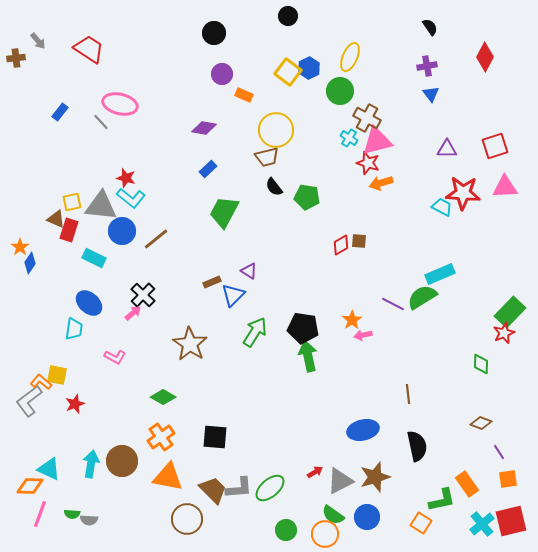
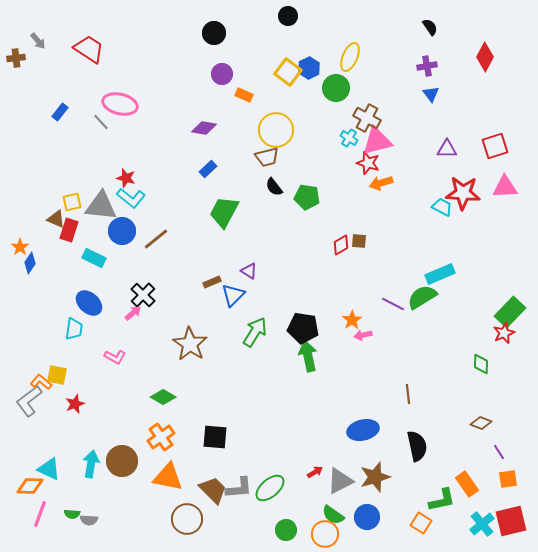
green circle at (340, 91): moved 4 px left, 3 px up
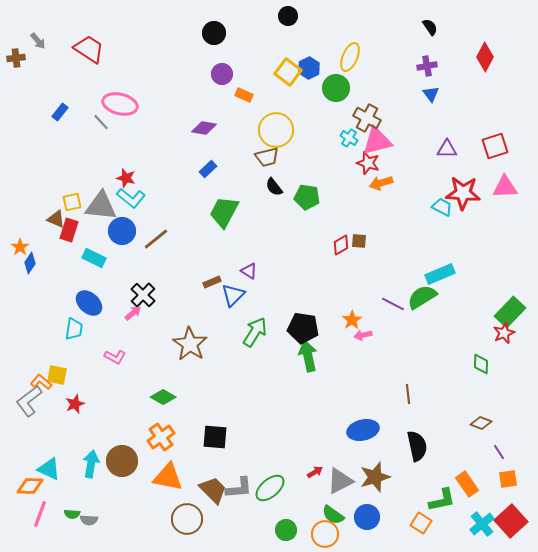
red square at (511, 521): rotated 28 degrees counterclockwise
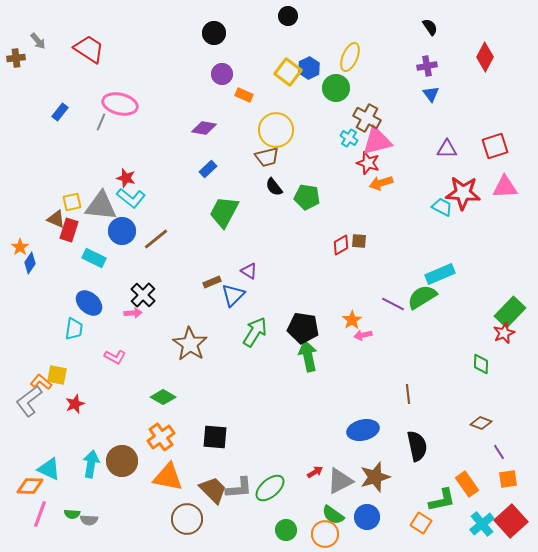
gray line at (101, 122): rotated 66 degrees clockwise
pink arrow at (133, 313): rotated 36 degrees clockwise
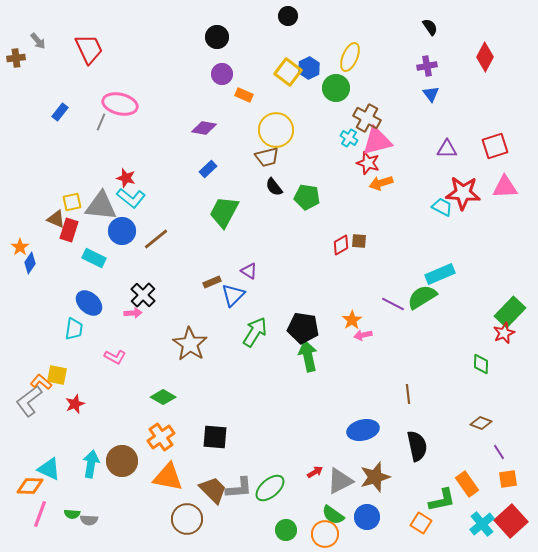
black circle at (214, 33): moved 3 px right, 4 px down
red trapezoid at (89, 49): rotated 32 degrees clockwise
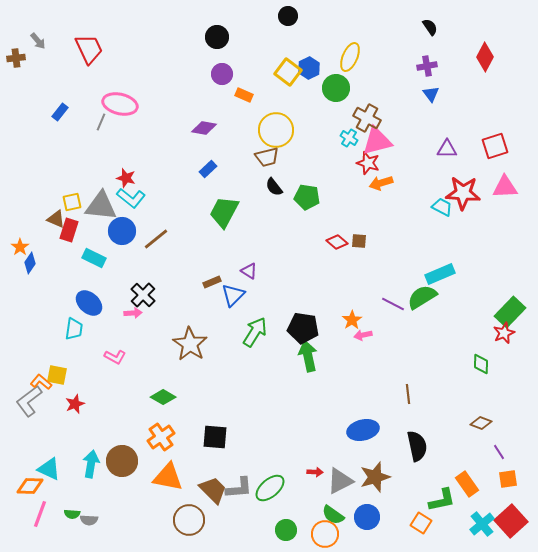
red diamond at (341, 245): moved 4 px left, 3 px up; rotated 70 degrees clockwise
red arrow at (315, 472): rotated 35 degrees clockwise
brown circle at (187, 519): moved 2 px right, 1 px down
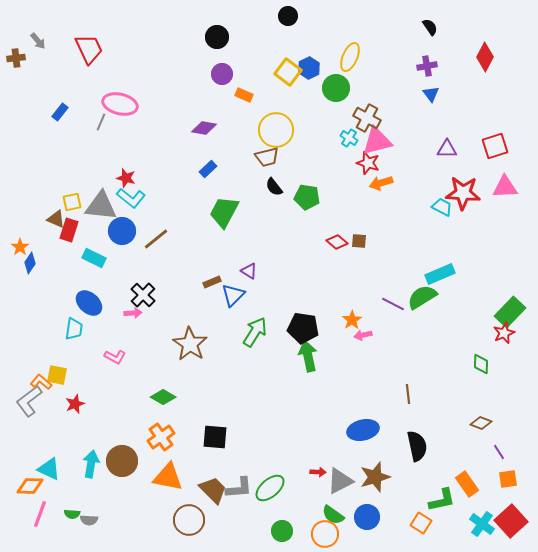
red arrow at (315, 472): moved 3 px right
cyan cross at (482, 524): rotated 15 degrees counterclockwise
green circle at (286, 530): moved 4 px left, 1 px down
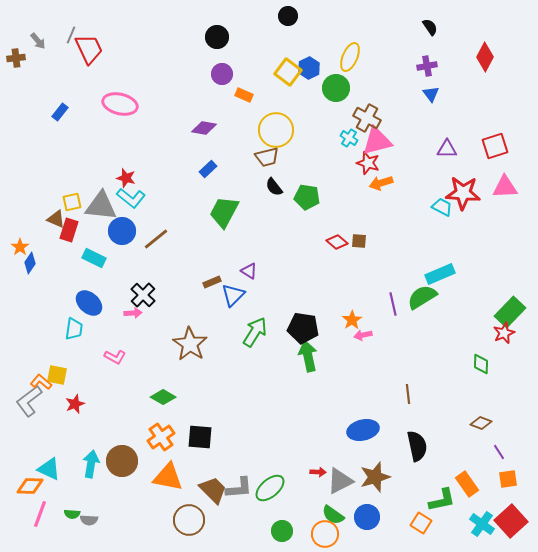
gray line at (101, 122): moved 30 px left, 87 px up
purple line at (393, 304): rotated 50 degrees clockwise
black square at (215, 437): moved 15 px left
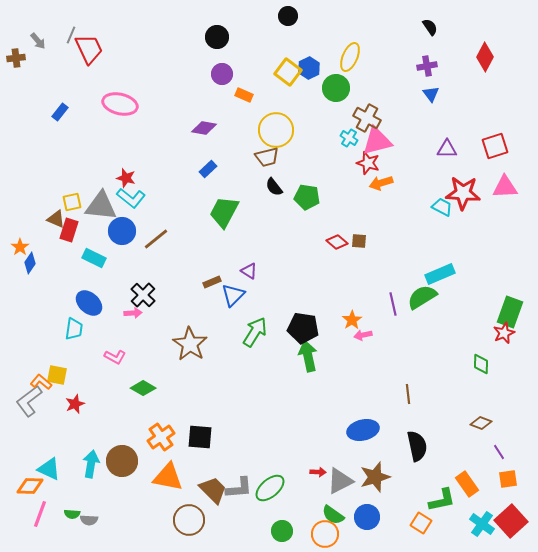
green rectangle at (510, 312): rotated 24 degrees counterclockwise
green diamond at (163, 397): moved 20 px left, 9 px up
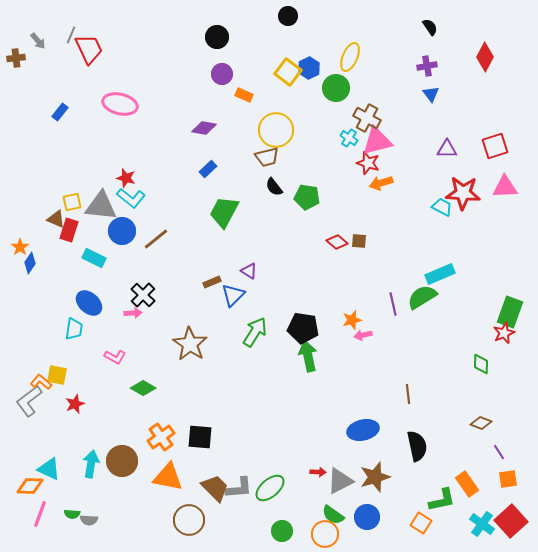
orange star at (352, 320): rotated 18 degrees clockwise
brown trapezoid at (213, 490): moved 2 px right, 2 px up
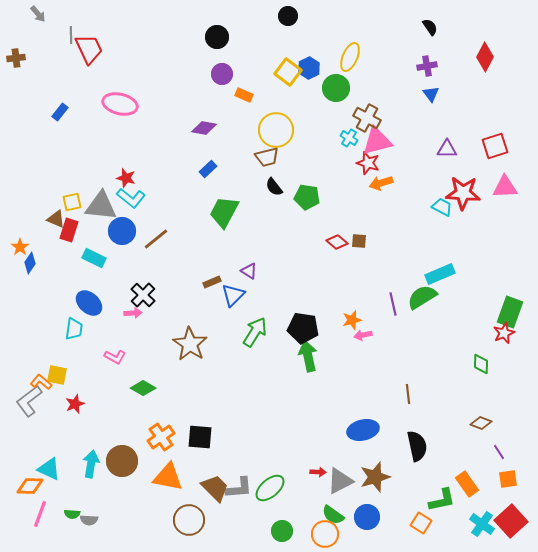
gray line at (71, 35): rotated 24 degrees counterclockwise
gray arrow at (38, 41): moved 27 px up
